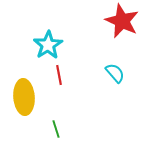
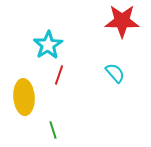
red star: rotated 24 degrees counterclockwise
red line: rotated 30 degrees clockwise
green line: moved 3 px left, 1 px down
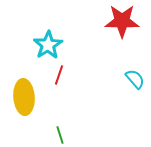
cyan semicircle: moved 20 px right, 6 px down
green line: moved 7 px right, 5 px down
